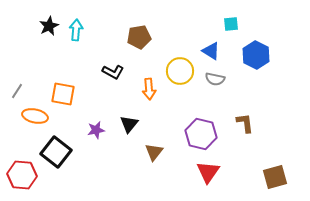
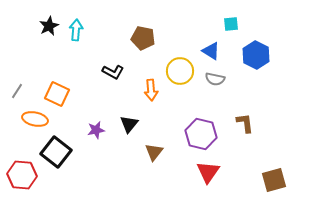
brown pentagon: moved 4 px right, 1 px down; rotated 20 degrees clockwise
orange arrow: moved 2 px right, 1 px down
orange square: moved 6 px left; rotated 15 degrees clockwise
orange ellipse: moved 3 px down
brown square: moved 1 px left, 3 px down
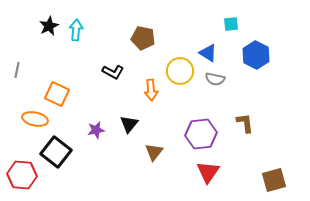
blue triangle: moved 3 px left, 2 px down
gray line: moved 21 px up; rotated 21 degrees counterclockwise
purple hexagon: rotated 20 degrees counterclockwise
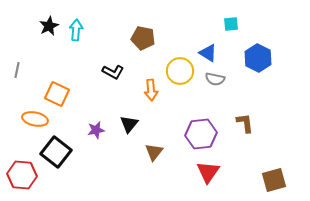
blue hexagon: moved 2 px right, 3 px down
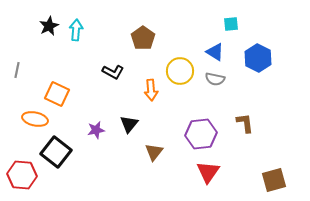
brown pentagon: rotated 25 degrees clockwise
blue triangle: moved 7 px right, 1 px up
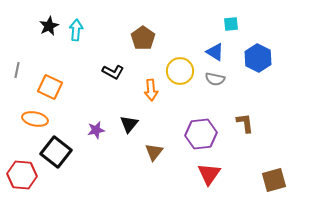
orange square: moved 7 px left, 7 px up
red triangle: moved 1 px right, 2 px down
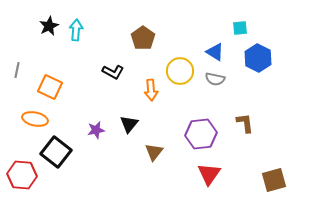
cyan square: moved 9 px right, 4 px down
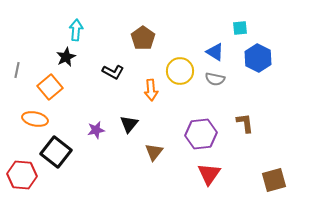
black star: moved 17 px right, 31 px down
orange square: rotated 25 degrees clockwise
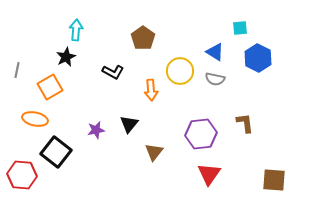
orange square: rotated 10 degrees clockwise
brown square: rotated 20 degrees clockwise
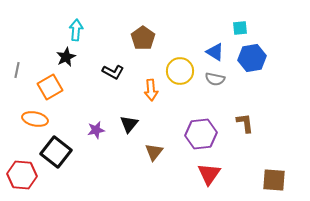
blue hexagon: moved 6 px left; rotated 24 degrees clockwise
